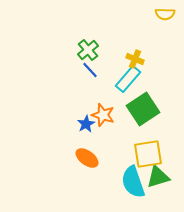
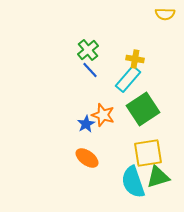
yellow cross: rotated 12 degrees counterclockwise
yellow square: moved 1 px up
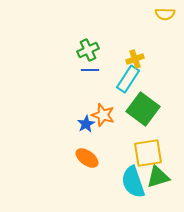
green cross: rotated 15 degrees clockwise
yellow cross: rotated 30 degrees counterclockwise
blue line: rotated 48 degrees counterclockwise
cyan rectangle: rotated 8 degrees counterclockwise
green square: rotated 20 degrees counterclockwise
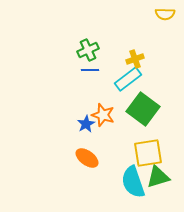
cyan rectangle: rotated 20 degrees clockwise
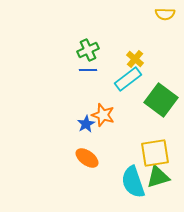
yellow cross: rotated 30 degrees counterclockwise
blue line: moved 2 px left
green square: moved 18 px right, 9 px up
yellow square: moved 7 px right
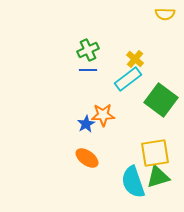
orange star: rotated 20 degrees counterclockwise
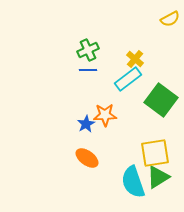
yellow semicircle: moved 5 px right, 5 px down; rotated 30 degrees counterclockwise
orange star: moved 2 px right
green triangle: rotated 15 degrees counterclockwise
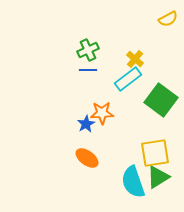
yellow semicircle: moved 2 px left
orange star: moved 3 px left, 2 px up
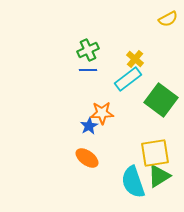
blue star: moved 3 px right, 2 px down
green triangle: moved 1 px right, 1 px up
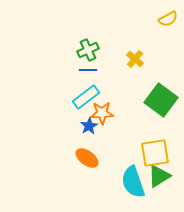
cyan rectangle: moved 42 px left, 18 px down
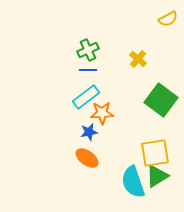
yellow cross: moved 3 px right
blue star: moved 6 px down; rotated 18 degrees clockwise
green triangle: moved 2 px left
